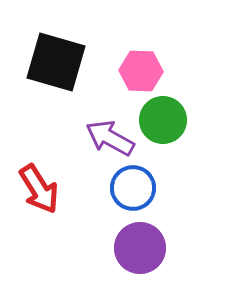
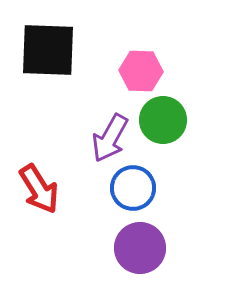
black square: moved 8 px left, 12 px up; rotated 14 degrees counterclockwise
purple arrow: rotated 90 degrees counterclockwise
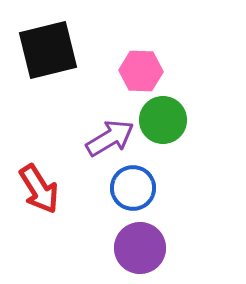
black square: rotated 16 degrees counterclockwise
purple arrow: rotated 150 degrees counterclockwise
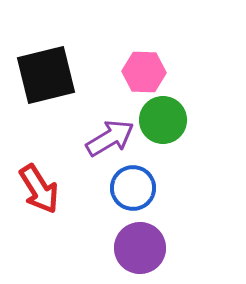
black square: moved 2 px left, 25 px down
pink hexagon: moved 3 px right, 1 px down
